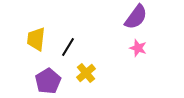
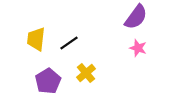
black line: moved 1 px right, 4 px up; rotated 24 degrees clockwise
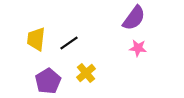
purple semicircle: moved 2 px left, 1 px down
pink star: rotated 12 degrees counterclockwise
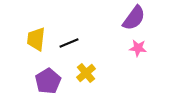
black line: rotated 12 degrees clockwise
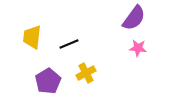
yellow trapezoid: moved 4 px left, 2 px up
black line: moved 1 px down
yellow cross: rotated 12 degrees clockwise
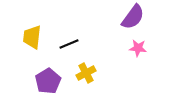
purple semicircle: moved 1 px left, 1 px up
